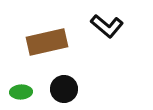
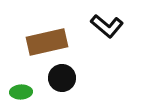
black circle: moved 2 px left, 11 px up
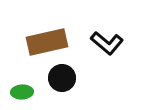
black L-shape: moved 17 px down
green ellipse: moved 1 px right
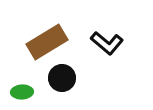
brown rectangle: rotated 18 degrees counterclockwise
